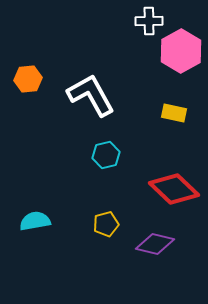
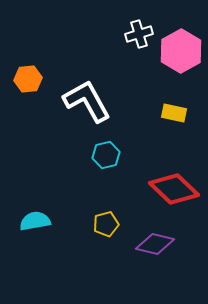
white cross: moved 10 px left, 13 px down; rotated 16 degrees counterclockwise
white L-shape: moved 4 px left, 6 px down
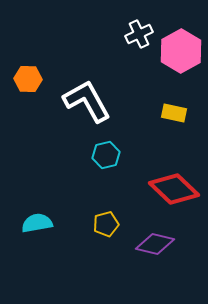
white cross: rotated 8 degrees counterclockwise
orange hexagon: rotated 8 degrees clockwise
cyan semicircle: moved 2 px right, 2 px down
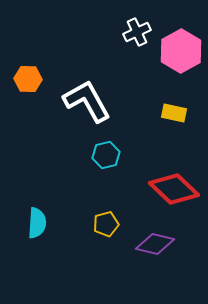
white cross: moved 2 px left, 2 px up
cyan semicircle: rotated 104 degrees clockwise
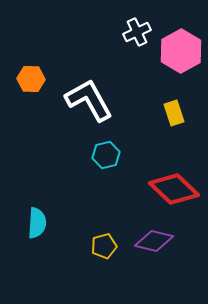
orange hexagon: moved 3 px right
white L-shape: moved 2 px right, 1 px up
yellow rectangle: rotated 60 degrees clockwise
yellow pentagon: moved 2 px left, 22 px down
purple diamond: moved 1 px left, 3 px up
